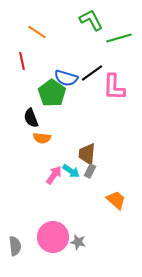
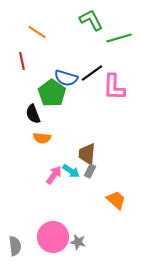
black semicircle: moved 2 px right, 4 px up
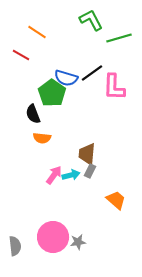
red line: moved 1 px left, 6 px up; rotated 48 degrees counterclockwise
cyan arrow: moved 4 px down; rotated 48 degrees counterclockwise
gray star: rotated 21 degrees counterclockwise
